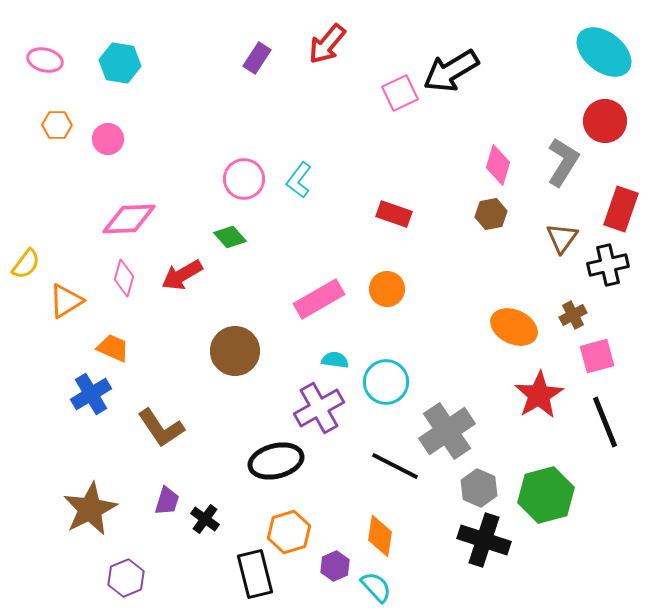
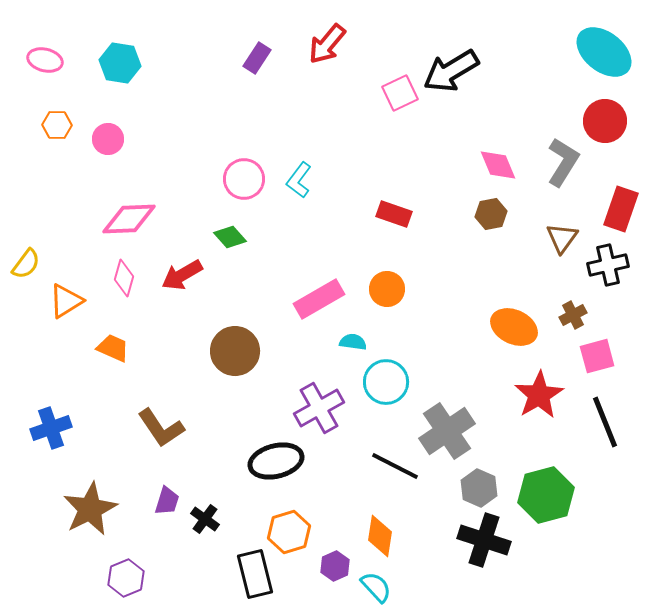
pink diamond at (498, 165): rotated 39 degrees counterclockwise
cyan semicircle at (335, 360): moved 18 px right, 18 px up
blue cross at (91, 394): moved 40 px left, 34 px down; rotated 12 degrees clockwise
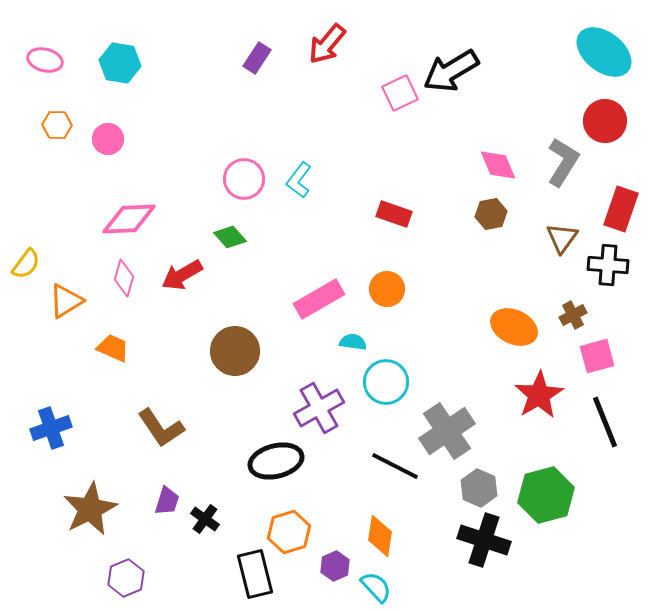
black cross at (608, 265): rotated 18 degrees clockwise
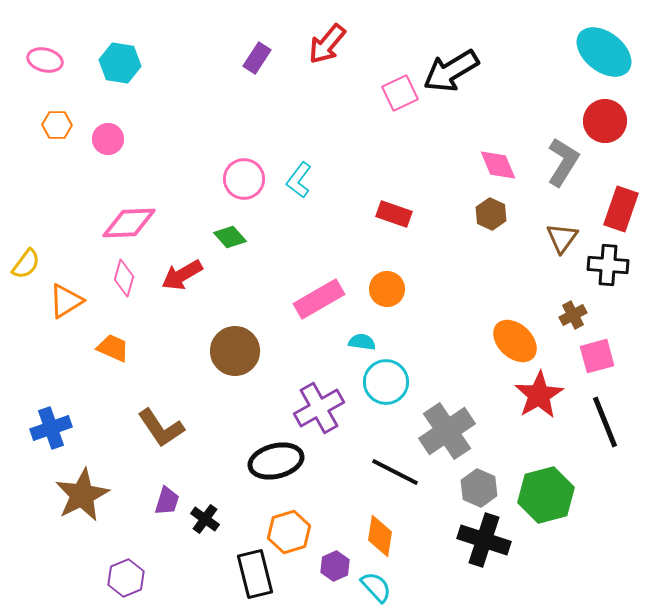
brown hexagon at (491, 214): rotated 24 degrees counterclockwise
pink diamond at (129, 219): moved 4 px down
orange ellipse at (514, 327): moved 1 px right, 14 px down; rotated 18 degrees clockwise
cyan semicircle at (353, 342): moved 9 px right
black line at (395, 466): moved 6 px down
brown star at (90, 509): moved 8 px left, 14 px up
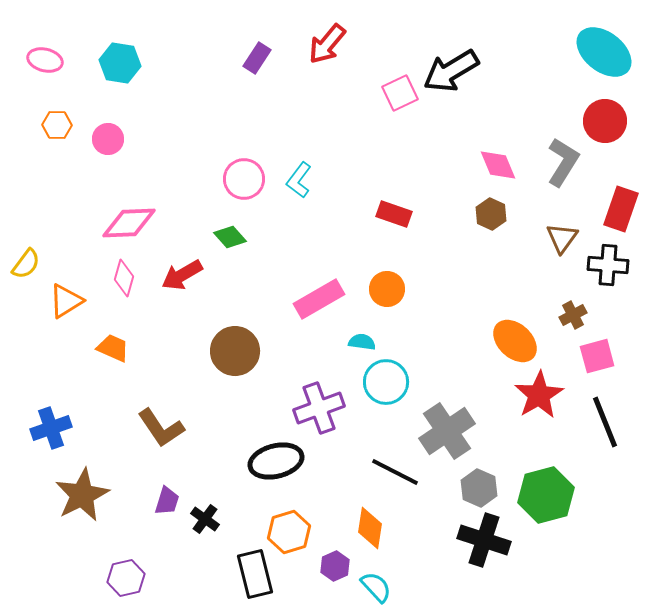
purple cross at (319, 408): rotated 9 degrees clockwise
orange diamond at (380, 536): moved 10 px left, 8 px up
purple hexagon at (126, 578): rotated 9 degrees clockwise
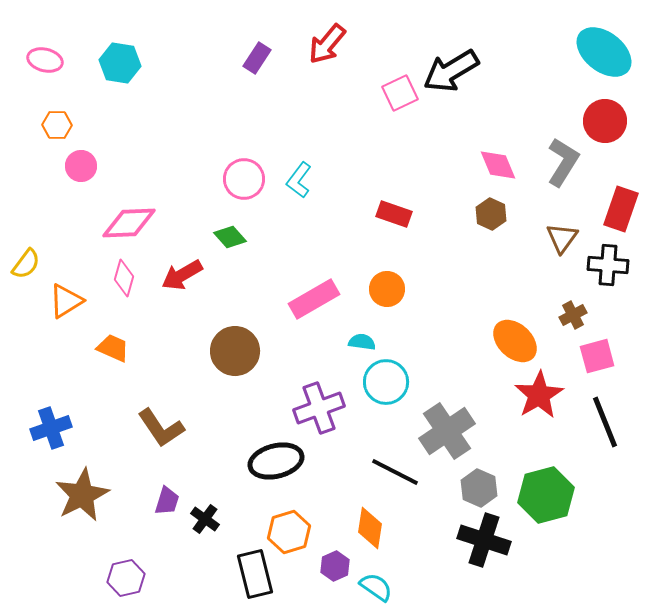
pink circle at (108, 139): moved 27 px left, 27 px down
pink rectangle at (319, 299): moved 5 px left
cyan semicircle at (376, 587): rotated 12 degrees counterclockwise
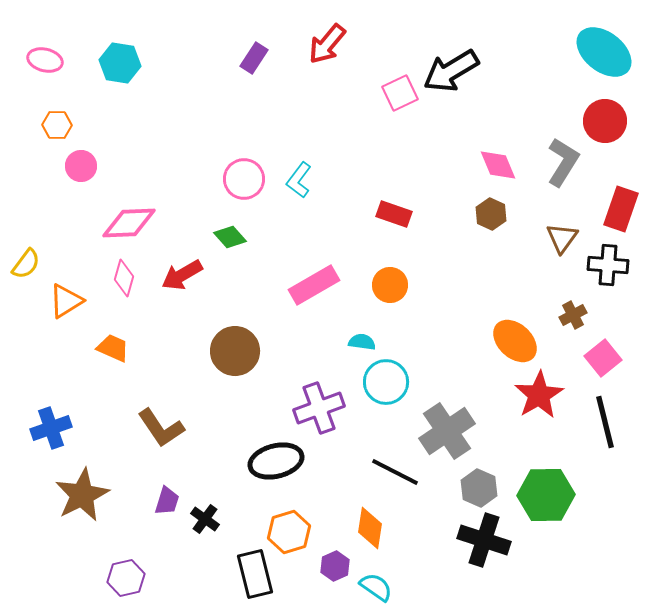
purple rectangle at (257, 58): moved 3 px left
orange circle at (387, 289): moved 3 px right, 4 px up
pink rectangle at (314, 299): moved 14 px up
pink square at (597, 356): moved 6 px right, 2 px down; rotated 24 degrees counterclockwise
black line at (605, 422): rotated 8 degrees clockwise
green hexagon at (546, 495): rotated 14 degrees clockwise
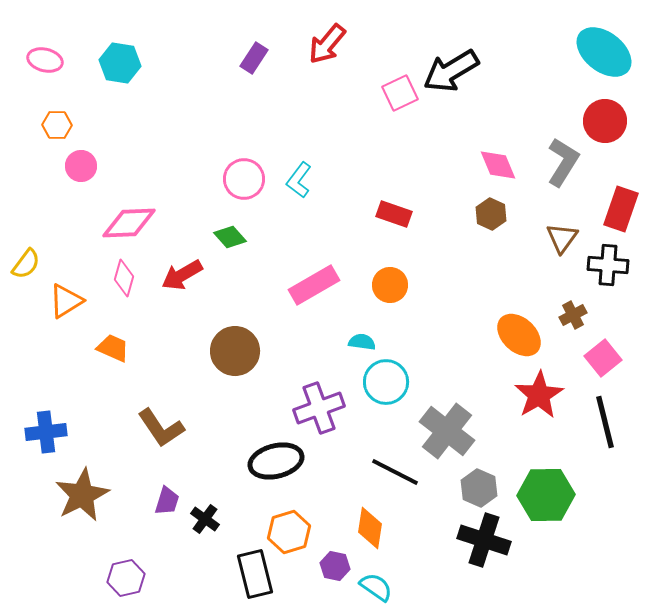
orange ellipse at (515, 341): moved 4 px right, 6 px up
blue cross at (51, 428): moved 5 px left, 4 px down; rotated 12 degrees clockwise
gray cross at (447, 431): rotated 18 degrees counterclockwise
purple hexagon at (335, 566): rotated 24 degrees counterclockwise
